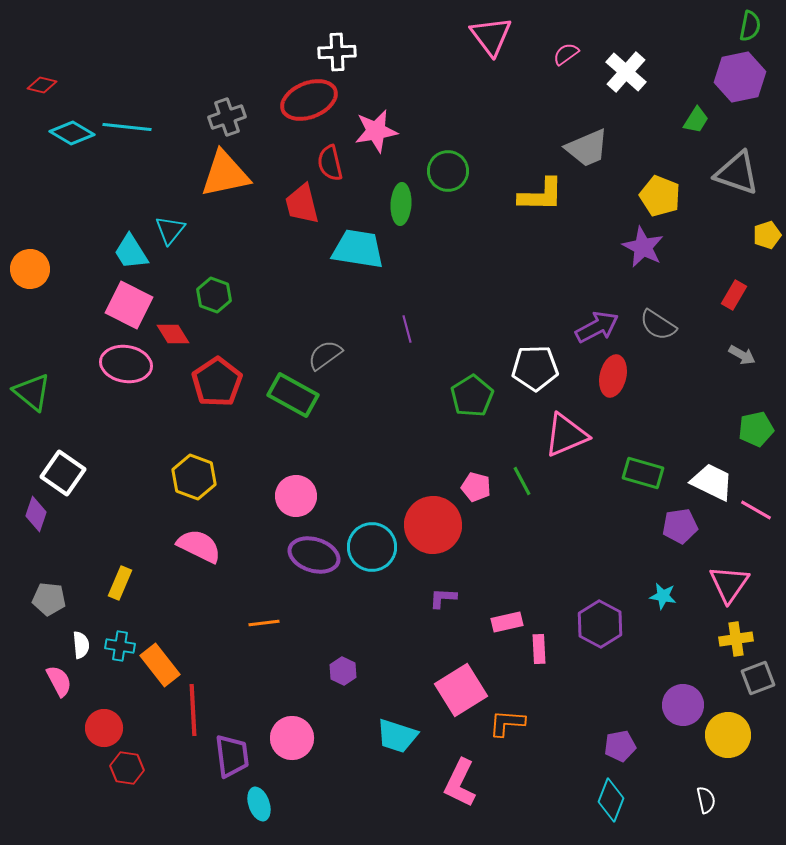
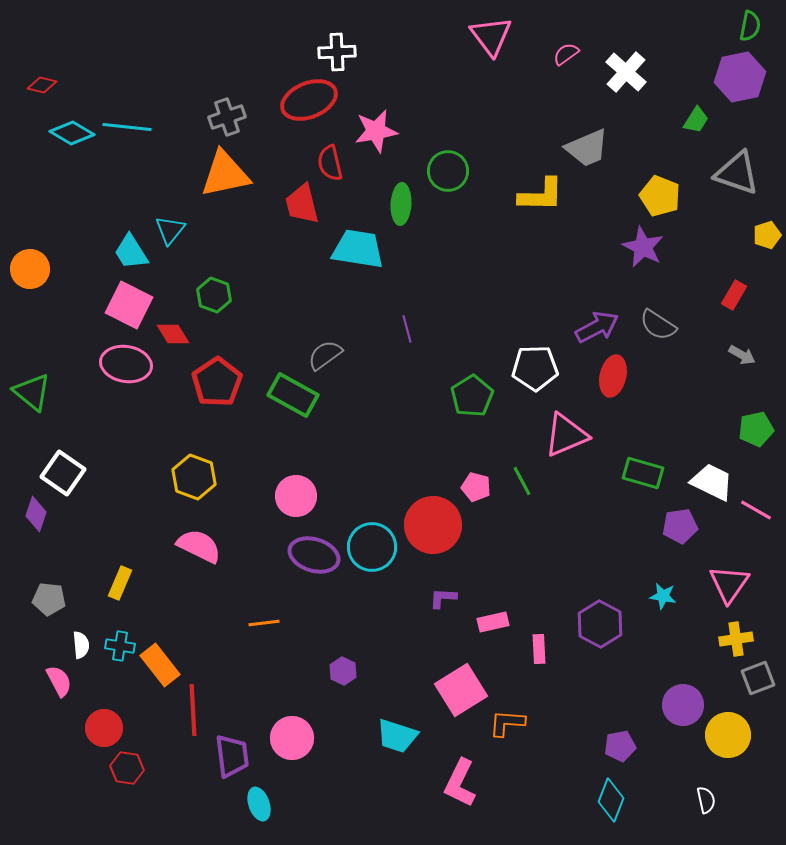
pink rectangle at (507, 622): moved 14 px left
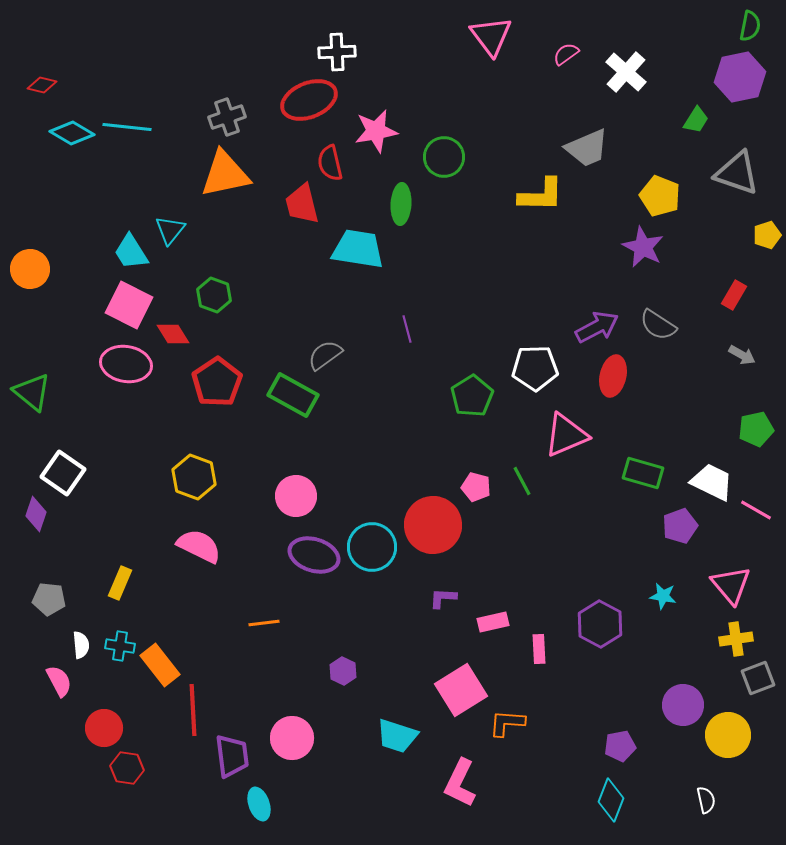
green circle at (448, 171): moved 4 px left, 14 px up
purple pentagon at (680, 526): rotated 12 degrees counterclockwise
pink triangle at (729, 584): moved 2 px right, 1 px down; rotated 15 degrees counterclockwise
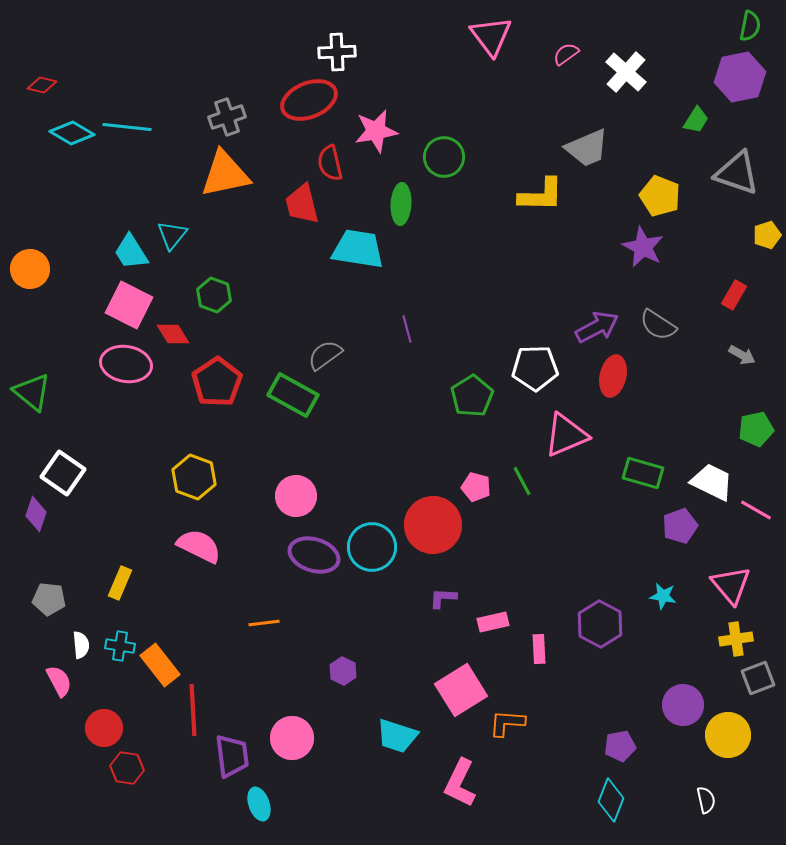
cyan triangle at (170, 230): moved 2 px right, 5 px down
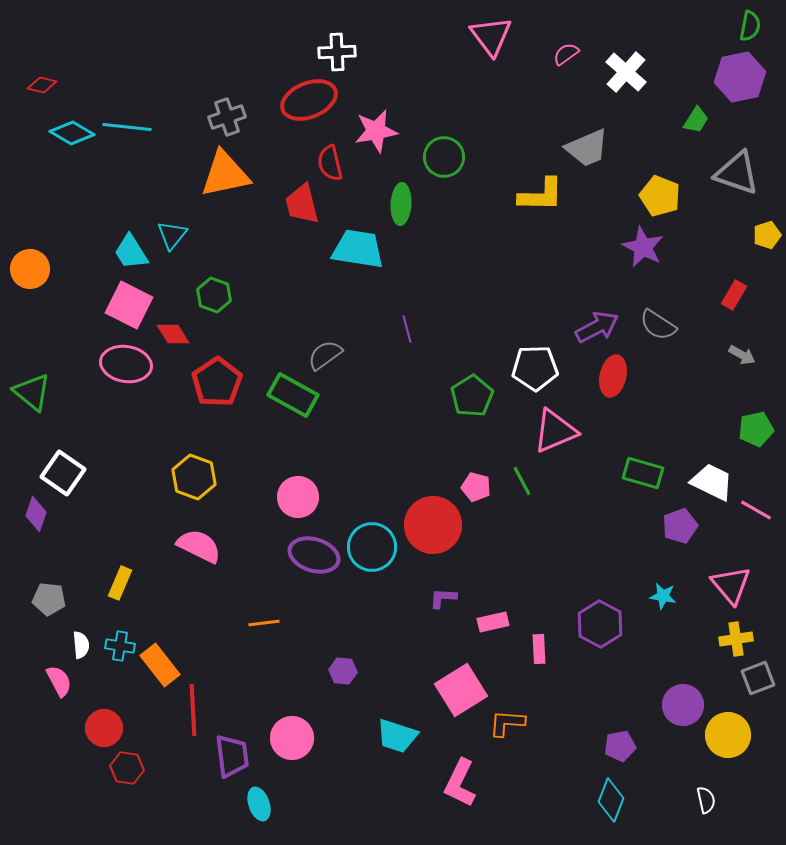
pink triangle at (566, 435): moved 11 px left, 4 px up
pink circle at (296, 496): moved 2 px right, 1 px down
purple hexagon at (343, 671): rotated 20 degrees counterclockwise
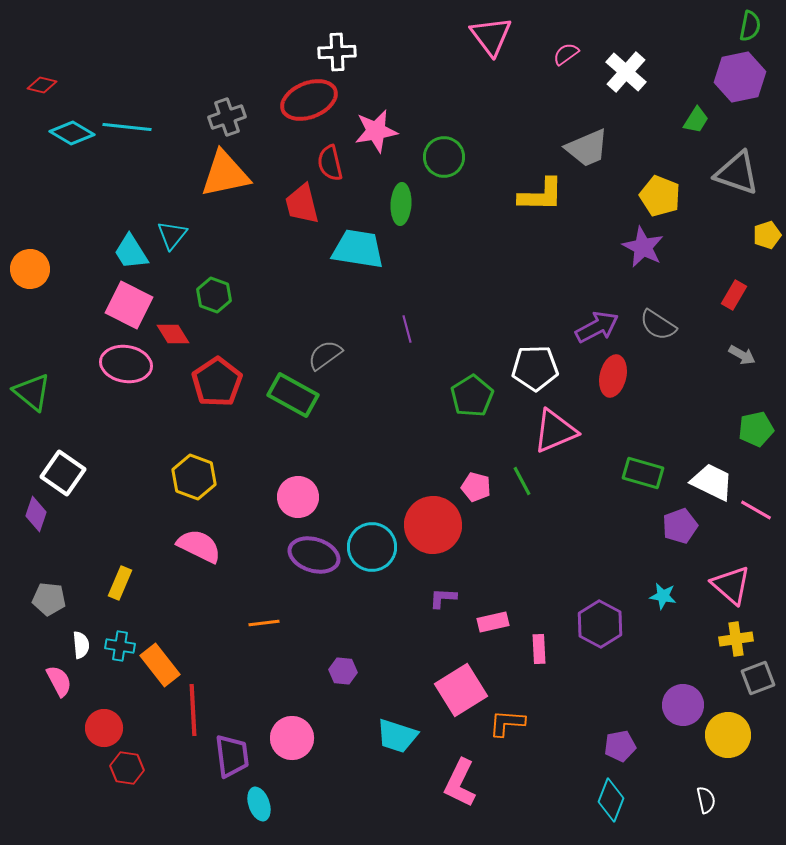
pink triangle at (731, 585): rotated 9 degrees counterclockwise
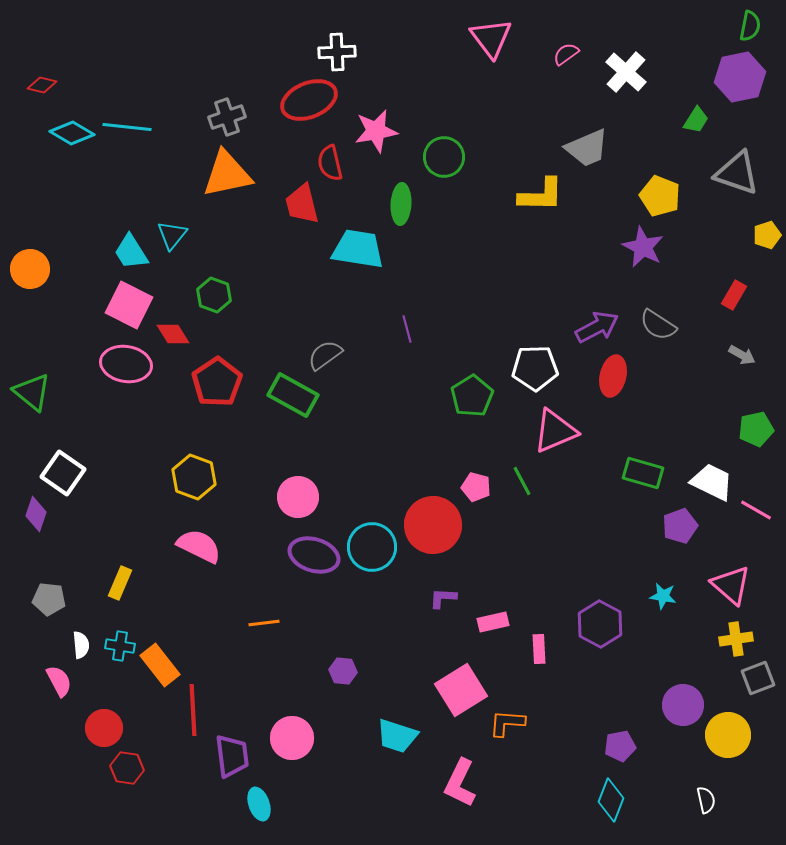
pink triangle at (491, 36): moved 2 px down
orange triangle at (225, 174): moved 2 px right
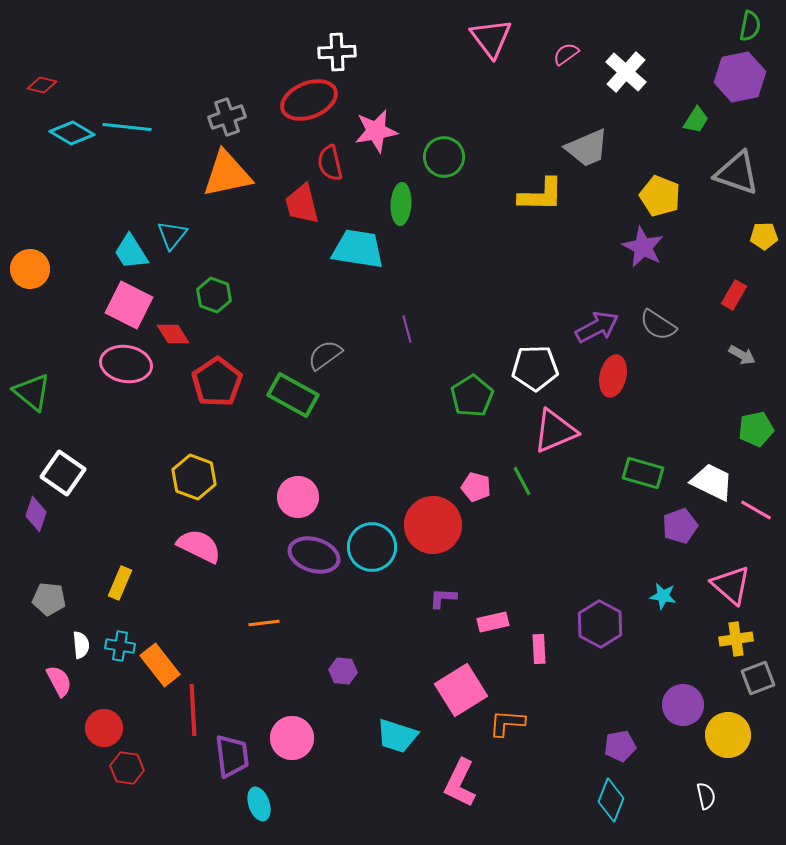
yellow pentagon at (767, 235): moved 3 px left, 1 px down; rotated 16 degrees clockwise
white semicircle at (706, 800): moved 4 px up
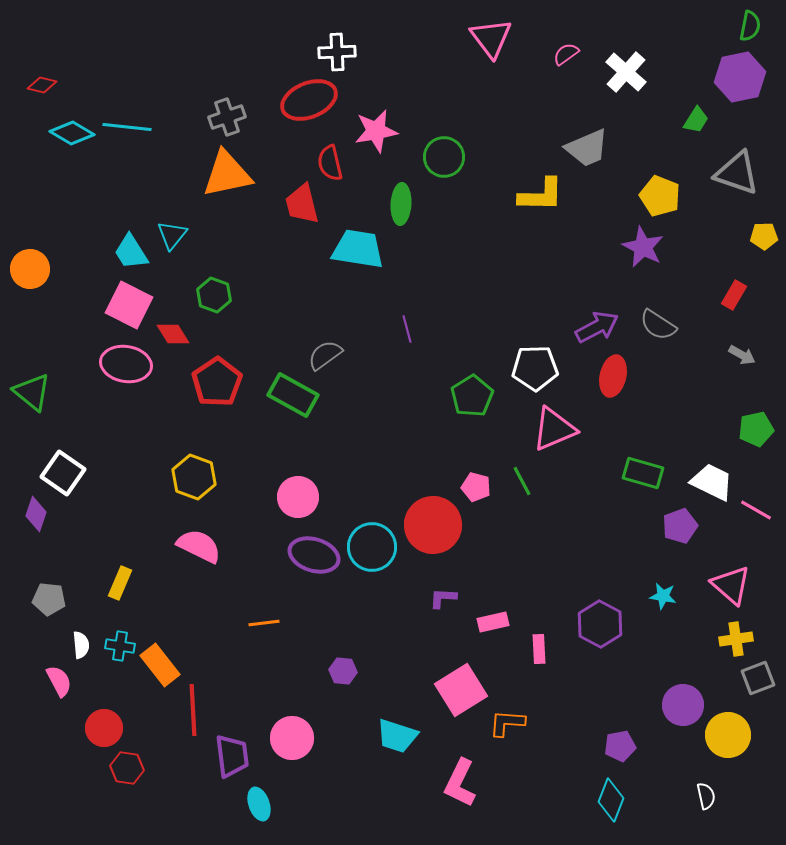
pink triangle at (555, 431): moved 1 px left, 2 px up
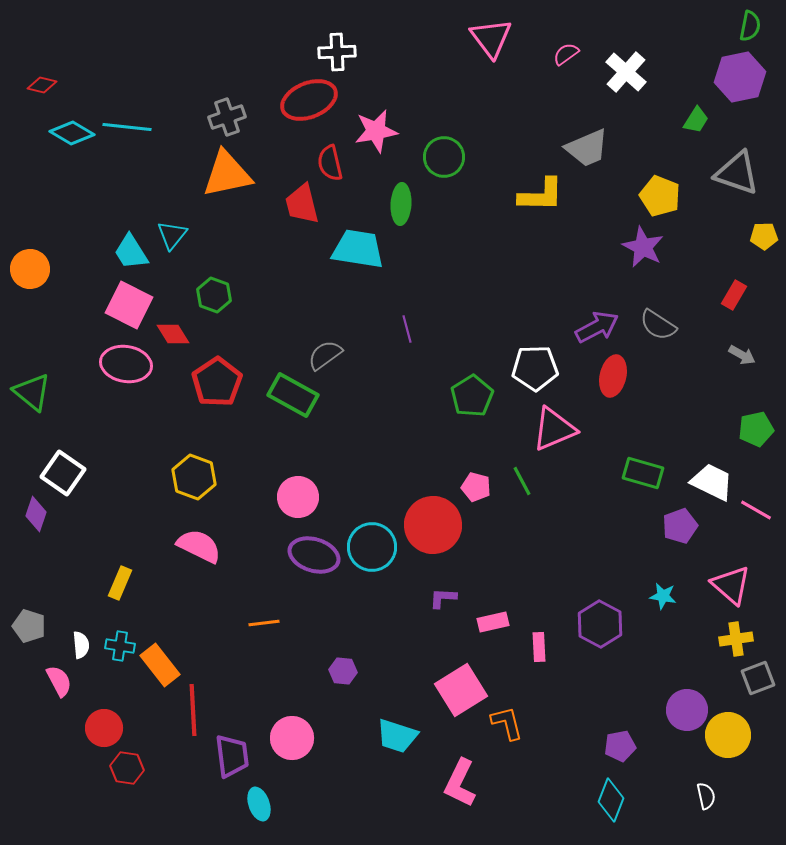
gray pentagon at (49, 599): moved 20 px left, 27 px down; rotated 12 degrees clockwise
pink rectangle at (539, 649): moved 2 px up
purple circle at (683, 705): moved 4 px right, 5 px down
orange L-shape at (507, 723): rotated 72 degrees clockwise
